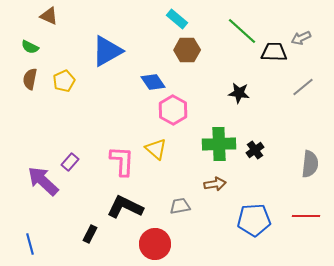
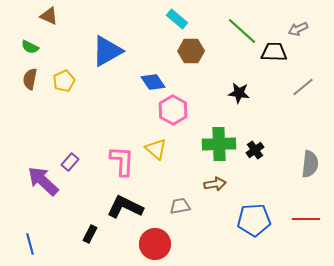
gray arrow: moved 3 px left, 9 px up
brown hexagon: moved 4 px right, 1 px down
red line: moved 3 px down
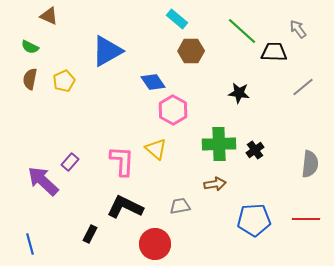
gray arrow: rotated 78 degrees clockwise
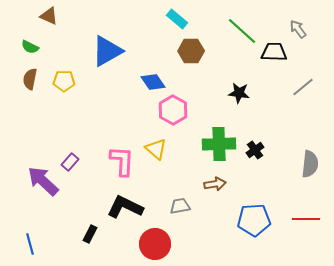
yellow pentagon: rotated 25 degrees clockwise
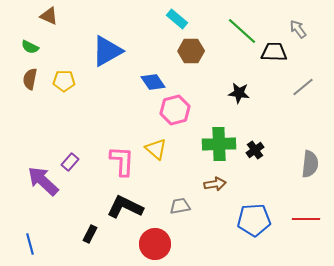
pink hexagon: moved 2 px right; rotated 16 degrees clockwise
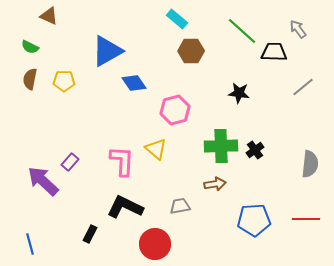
blue diamond: moved 19 px left, 1 px down
green cross: moved 2 px right, 2 px down
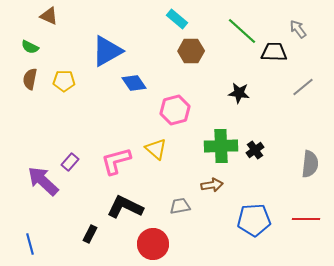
pink L-shape: moved 6 px left; rotated 108 degrees counterclockwise
brown arrow: moved 3 px left, 1 px down
red circle: moved 2 px left
